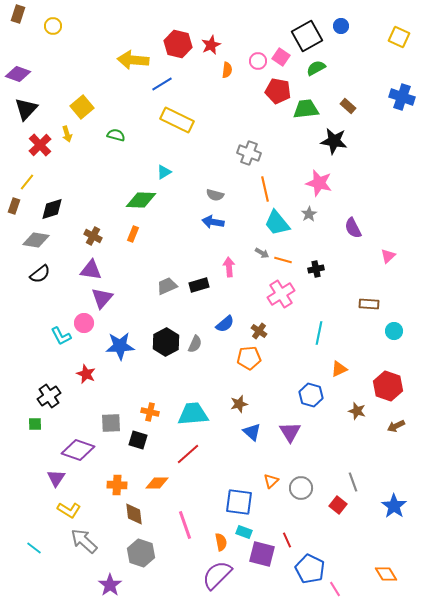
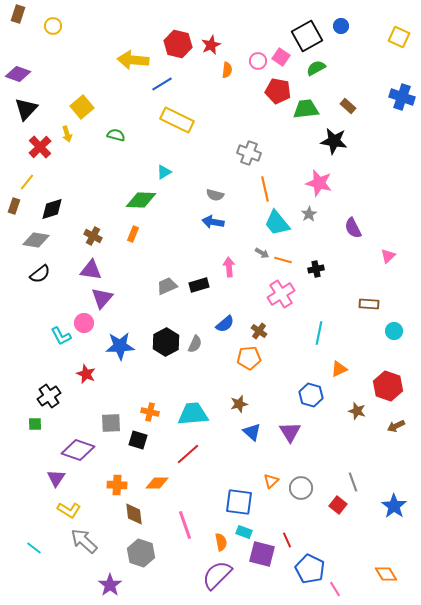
red cross at (40, 145): moved 2 px down
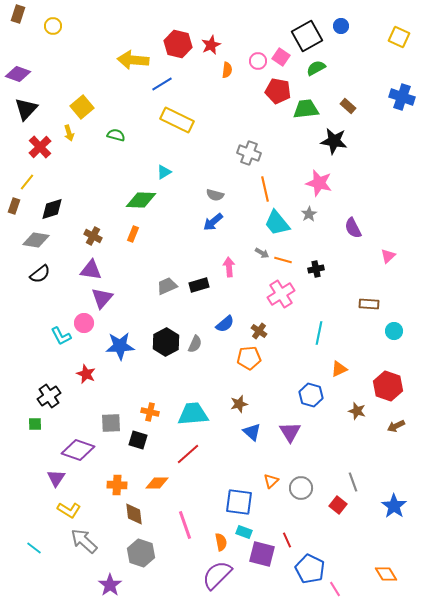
yellow arrow at (67, 134): moved 2 px right, 1 px up
blue arrow at (213, 222): rotated 50 degrees counterclockwise
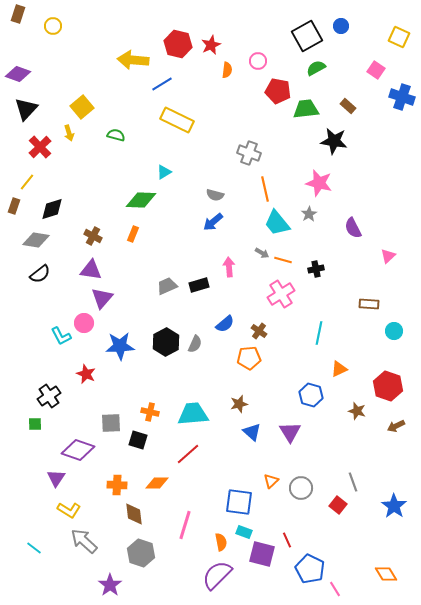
pink square at (281, 57): moved 95 px right, 13 px down
pink line at (185, 525): rotated 36 degrees clockwise
